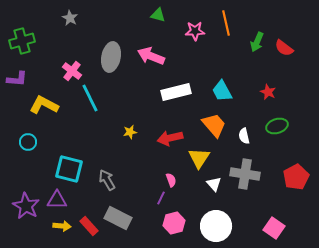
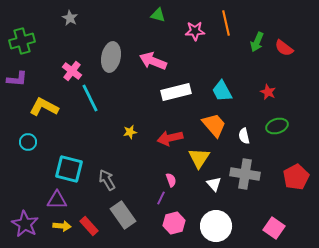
pink arrow: moved 2 px right, 5 px down
yellow L-shape: moved 2 px down
purple star: moved 1 px left, 18 px down
gray rectangle: moved 5 px right, 3 px up; rotated 28 degrees clockwise
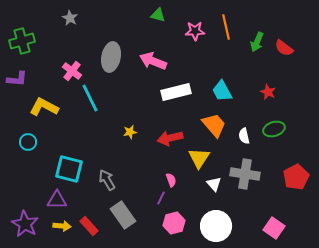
orange line: moved 4 px down
green ellipse: moved 3 px left, 3 px down
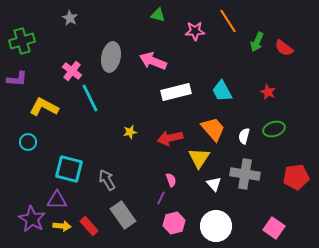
orange line: moved 2 px right, 6 px up; rotated 20 degrees counterclockwise
orange trapezoid: moved 1 px left, 4 px down
white semicircle: rotated 28 degrees clockwise
red pentagon: rotated 20 degrees clockwise
purple star: moved 7 px right, 5 px up
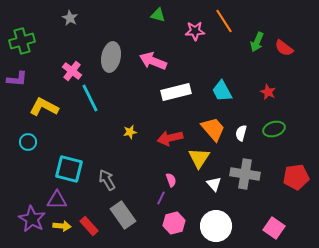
orange line: moved 4 px left
white semicircle: moved 3 px left, 3 px up
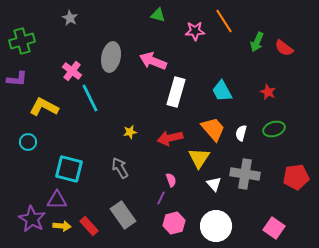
white rectangle: rotated 60 degrees counterclockwise
gray arrow: moved 13 px right, 12 px up
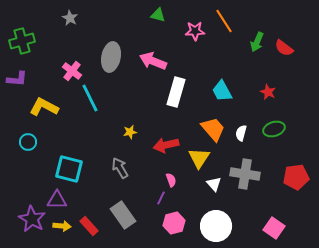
red arrow: moved 4 px left, 7 px down
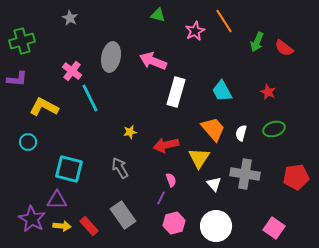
pink star: rotated 24 degrees counterclockwise
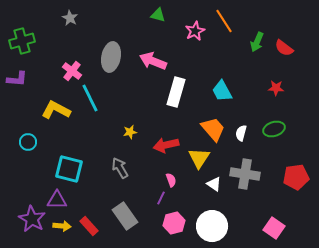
red star: moved 8 px right, 4 px up; rotated 21 degrees counterclockwise
yellow L-shape: moved 12 px right, 3 px down
white triangle: rotated 14 degrees counterclockwise
gray rectangle: moved 2 px right, 1 px down
white circle: moved 4 px left
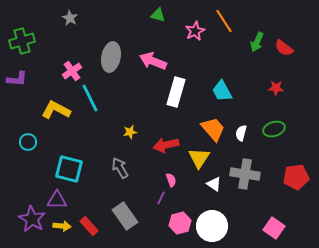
pink cross: rotated 18 degrees clockwise
pink hexagon: moved 6 px right
